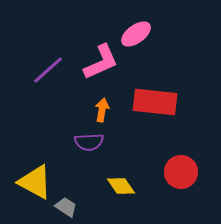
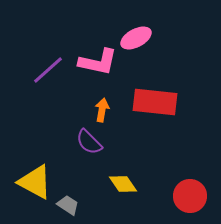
pink ellipse: moved 4 px down; rotated 8 degrees clockwise
pink L-shape: moved 3 px left; rotated 36 degrees clockwise
purple semicircle: rotated 48 degrees clockwise
red circle: moved 9 px right, 24 px down
yellow diamond: moved 2 px right, 2 px up
gray trapezoid: moved 2 px right, 2 px up
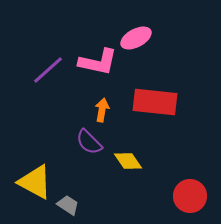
yellow diamond: moved 5 px right, 23 px up
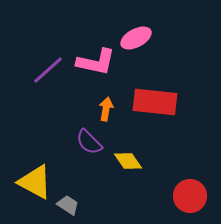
pink L-shape: moved 2 px left
orange arrow: moved 4 px right, 1 px up
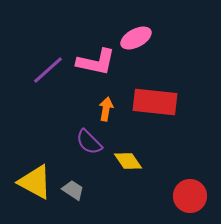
gray trapezoid: moved 5 px right, 15 px up
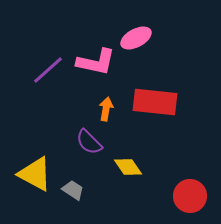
yellow diamond: moved 6 px down
yellow triangle: moved 8 px up
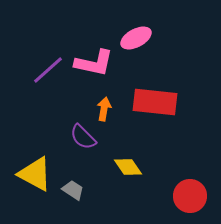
pink L-shape: moved 2 px left, 1 px down
orange arrow: moved 2 px left
purple semicircle: moved 6 px left, 5 px up
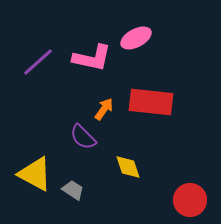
pink L-shape: moved 2 px left, 5 px up
purple line: moved 10 px left, 8 px up
red rectangle: moved 4 px left
orange arrow: rotated 25 degrees clockwise
yellow diamond: rotated 16 degrees clockwise
red circle: moved 4 px down
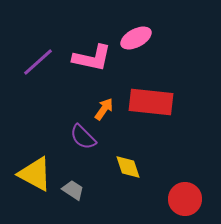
red circle: moved 5 px left, 1 px up
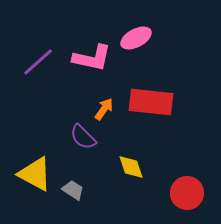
yellow diamond: moved 3 px right
red circle: moved 2 px right, 6 px up
